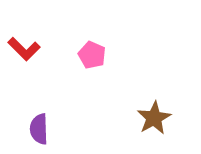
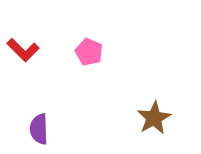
red L-shape: moved 1 px left, 1 px down
pink pentagon: moved 3 px left, 3 px up
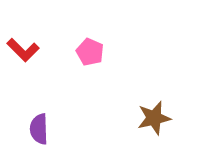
pink pentagon: moved 1 px right
brown star: rotated 16 degrees clockwise
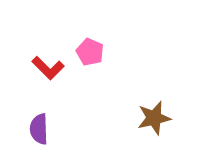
red L-shape: moved 25 px right, 18 px down
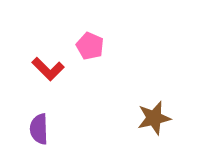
pink pentagon: moved 6 px up
red L-shape: moved 1 px down
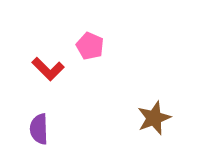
brown star: rotated 8 degrees counterclockwise
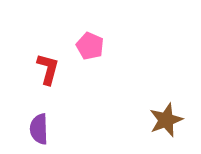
red L-shape: rotated 120 degrees counterclockwise
brown star: moved 12 px right, 2 px down
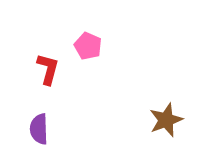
pink pentagon: moved 2 px left
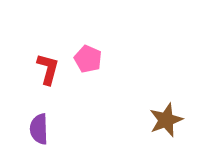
pink pentagon: moved 13 px down
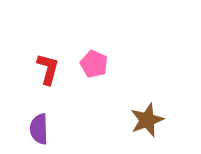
pink pentagon: moved 6 px right, 5 px down
brown star: moved 19 px left
